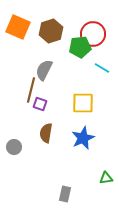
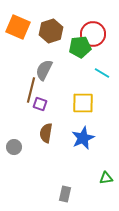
cyan line: moved 5 px down
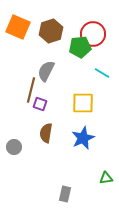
gray semicircle: moved 2 px right, 1 px down
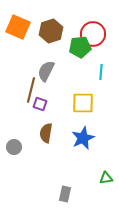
cyan line: moved 1 px left, 1 px up; rotated 63 degrees clockwise
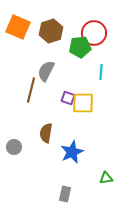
red circle: moved 1 px right, 1 px up
purple square: moved 28 px right, 6 px up
blue star: moved 11 px left, 14 px down
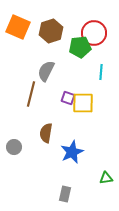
brown line: moved 4 px down
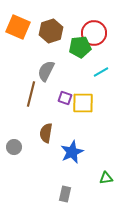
cyan line: rotated 56 degrees clockwise
purple square: moved 3 px left
